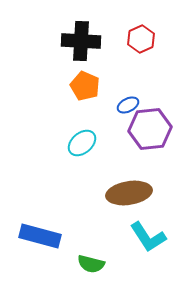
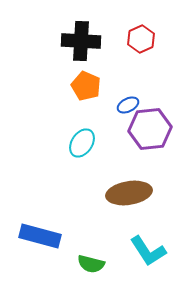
orange pentagon: moved 1 px right
cyan ellipse: rotated 16 degrees counterclockwise
cyan L-shape: moved 14 px down
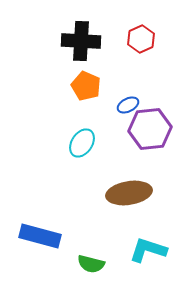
cyan L-shape: moved 1 px up; rotated 141 degrees clockwise
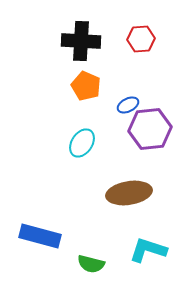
red hexagon: rotated 20 degrees clockwise
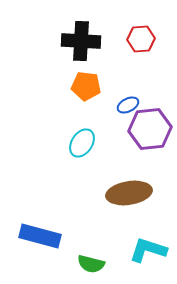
orange pentagon: rotated 16 degrees counterclockwise
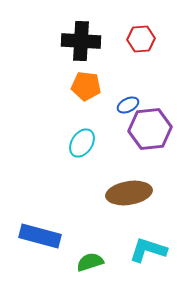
green semicircle: moved 1 px left, 2 px up; rotated 148 degrees clockwise
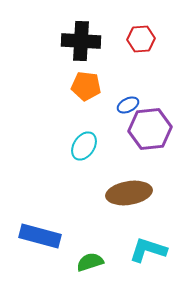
cyan ellipse: moved 2 px right, 3 px down
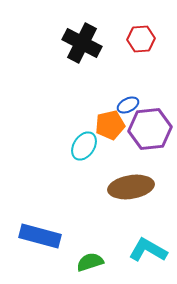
black cross: moved 1 px right, 2 px down; rotated 24 degrees clockwise
orange pentagon: moved 24 px right, 39 px down; rotated 20 degrees counterclockwise
brown ellipse: moved 2 px right, 6 px up
cyan L-shape: rotated 12 degrees clockwise
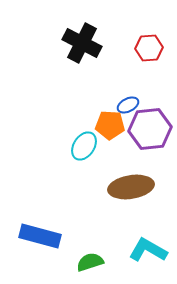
red hexagon: moved 8 px right, 9 px down
orange pentagon: rotated 16 degrees clockwise
